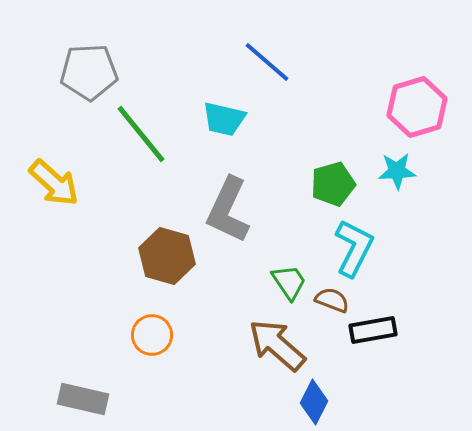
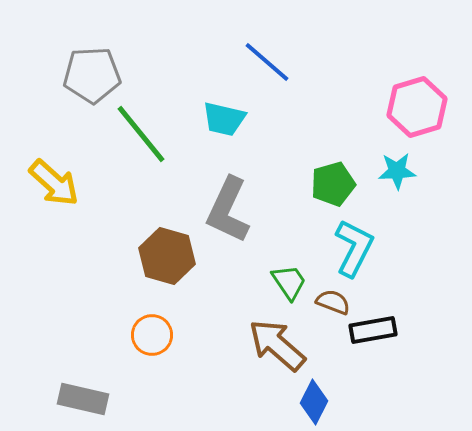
gray pentagon: moved 3 px right, 3 px down
brown semicircle: moved 1 px right, 2 px down
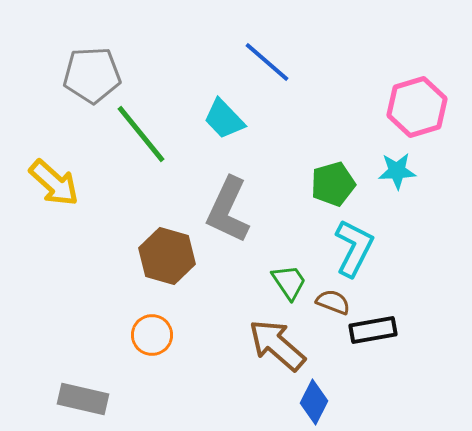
cyan trapezoid: rotated 33 degrees clockwise
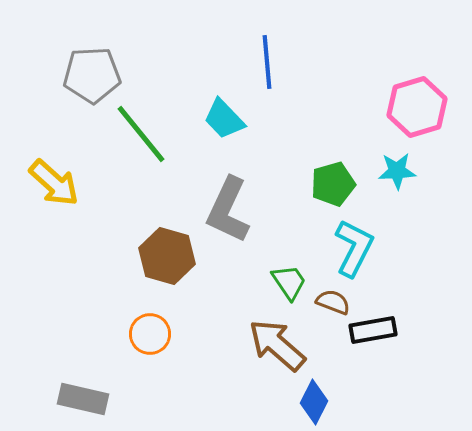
blue line: rotated 44 degrees clockwise
orange circle: moved 2 px left, 1 px up
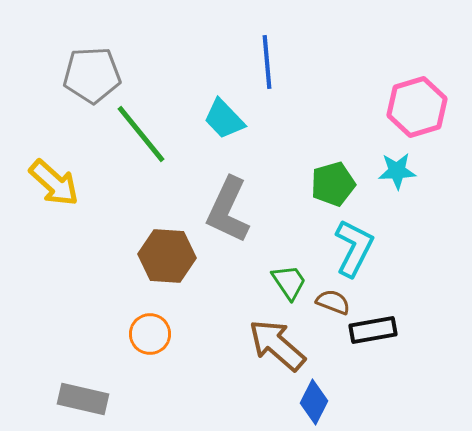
brown hexagon: rotated 12 degrees counterclockwise
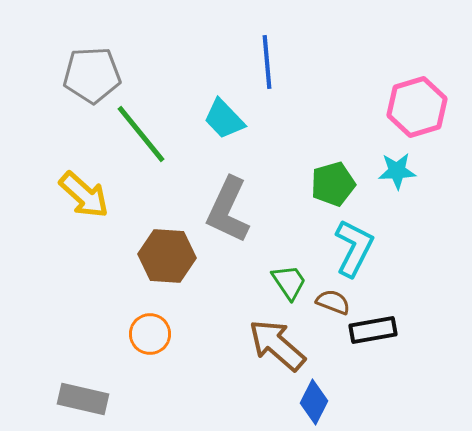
yellow arrow: moved 30 px right, 12 px down
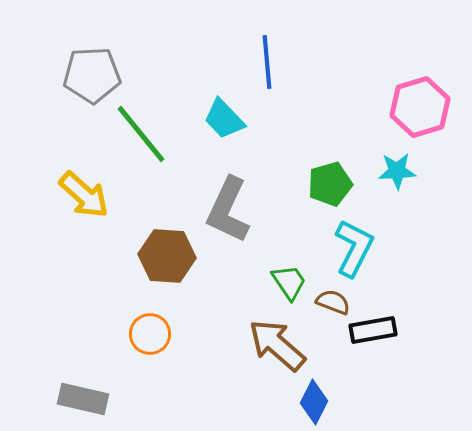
pink hexagon: moved 3 px right
green pentagon: moved 3 px left
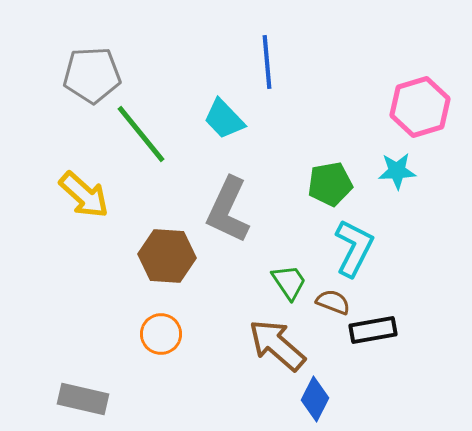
green pentagon: rotated 6 degrees clockwise
orange circle: moved 11 px right
blue diamond: moved 1 px right, 3 px up
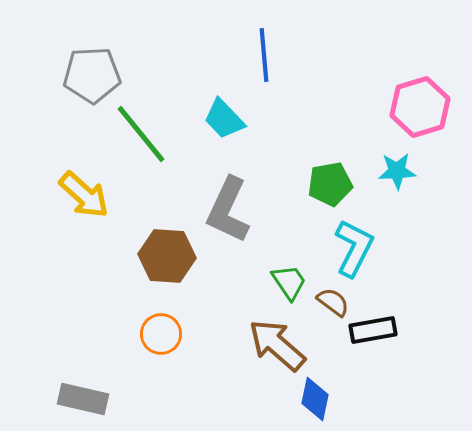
blue line: moved 3 px left, 7 px up
brown semicircle: rotated 16 degrees clockwise
blue diamond: rotated 15 degrees counterclockwise
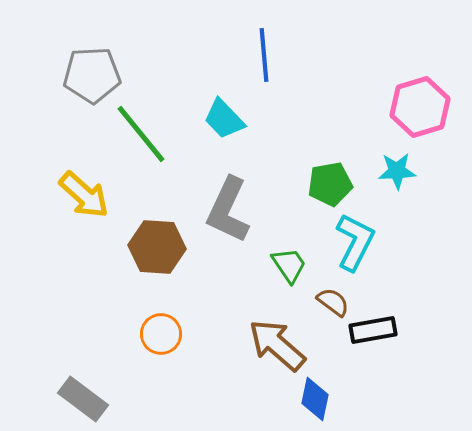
cyan L-shape: moved 1 px right, 6 px up
brown hexagon: moved 10 px left, 9 px up
green trapezoid: moved 17 px up
gray rectangle: rotated 24 degrees clockwise
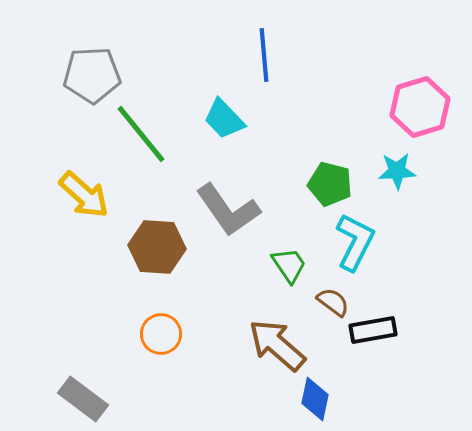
green pentagon: rotated 24 degrees clockwise
gray L-shape: rotated 60 degrees counterclockwise
